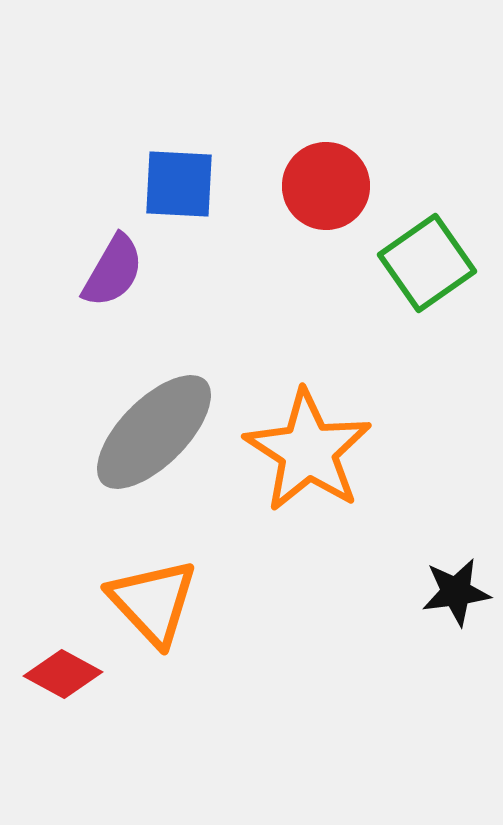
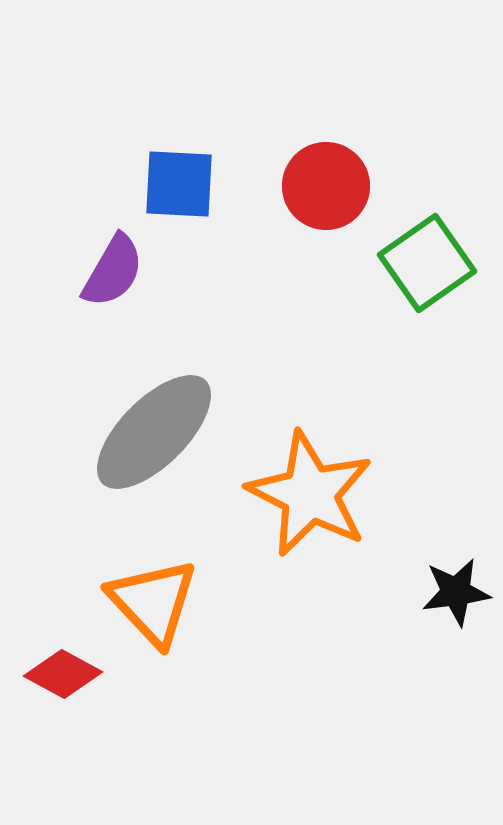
orange star: moved 2 px right, 43 px down; rotated 6 degrees counterclockwise
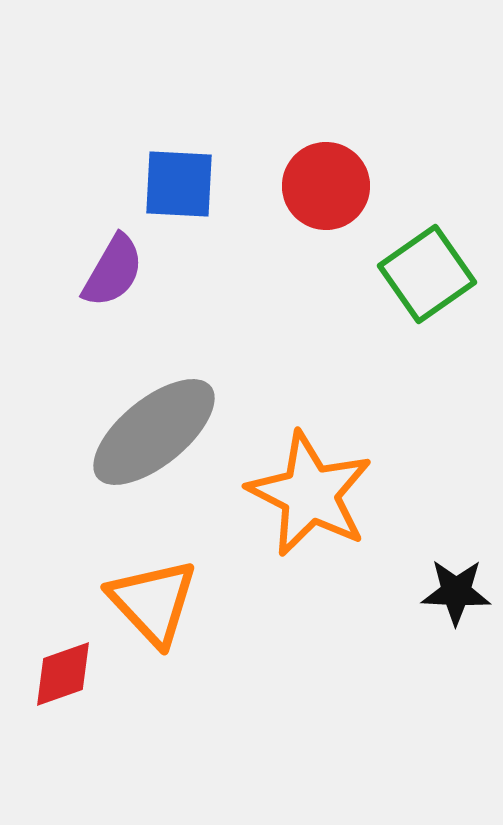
green square: moved 11 px down
gray ellipse: rotated 6 degrees clockwise
black star: rotated 10 degrees clockwise
red diamond: rotated 48 degrees counterclockwise
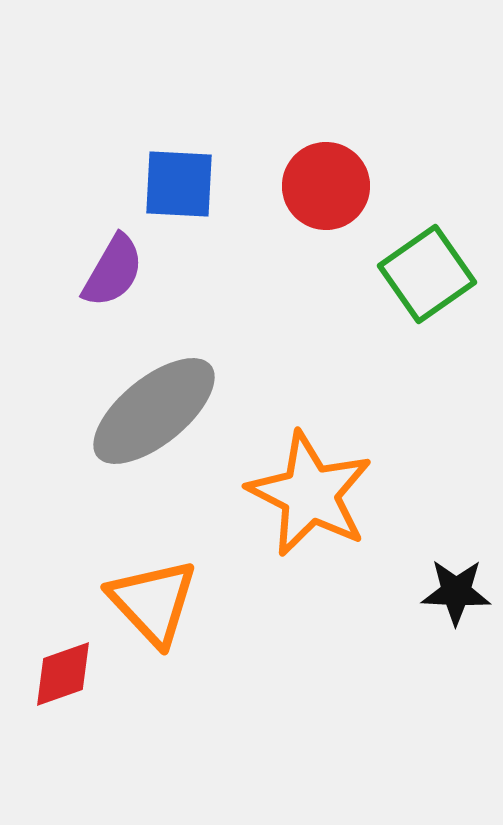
gray ellipse: moved 21 px up
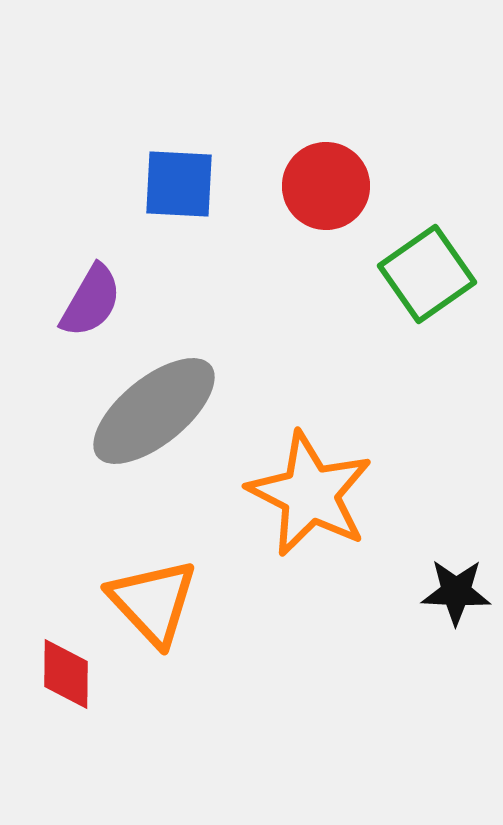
purple semicircle: moved 22 px left, 30 px down
red diamond: moved 3 px right; rotated 70 degrees counterclockwise
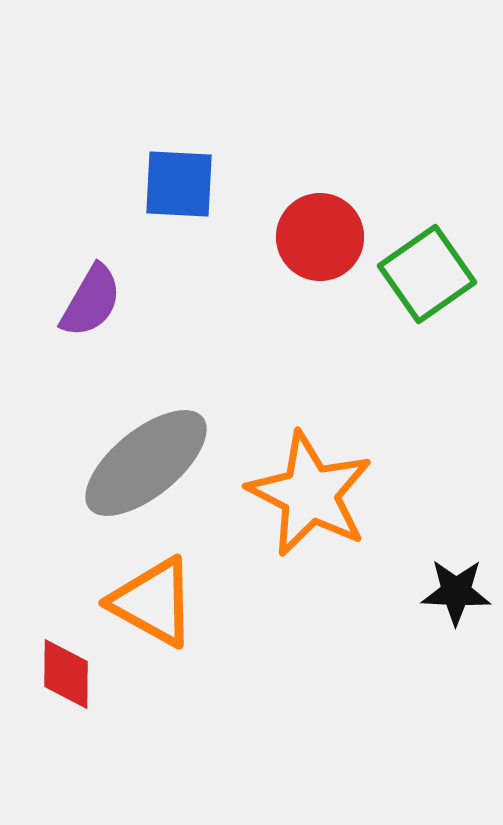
red circle: moved 6 px left, 51 px down
gray ellipse: moved 8 px left, 52 px down
orange triangle: rotated 18 degrees counterclockwise
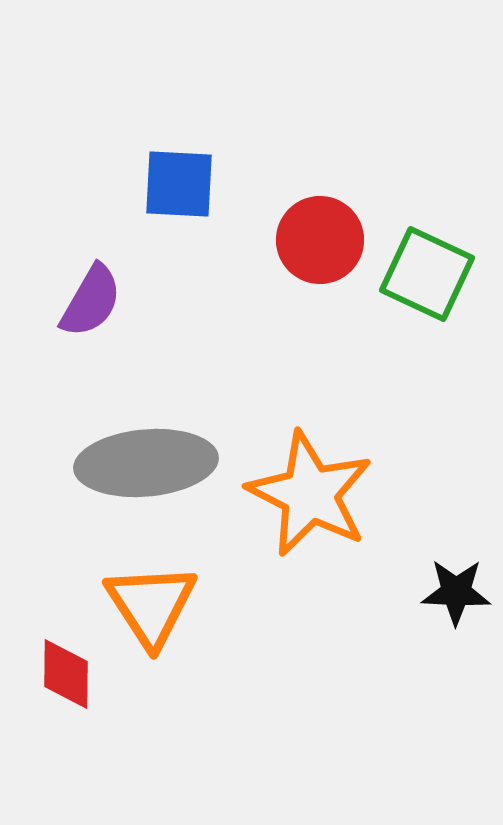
red circle: moved 3 px down
green square: rotated 30 degrees counterclockwise
gray ellipse: rotated 34 degrees clockwise
orange triangle: moved 2 px left, 3 px down; rotated 28 degrees clockwise
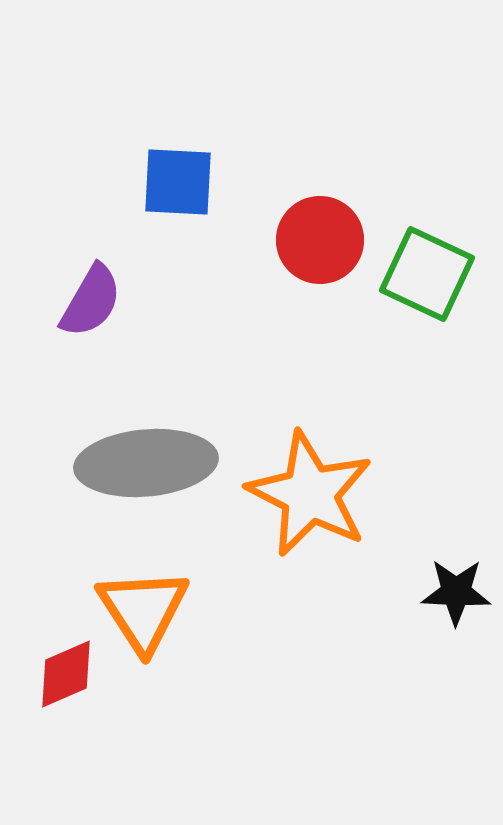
blue square: moved 1 px left, 2 px up
orange triangle: moved 8 px left, 5 px down
red diamond: rotated 66 degrees clockwise
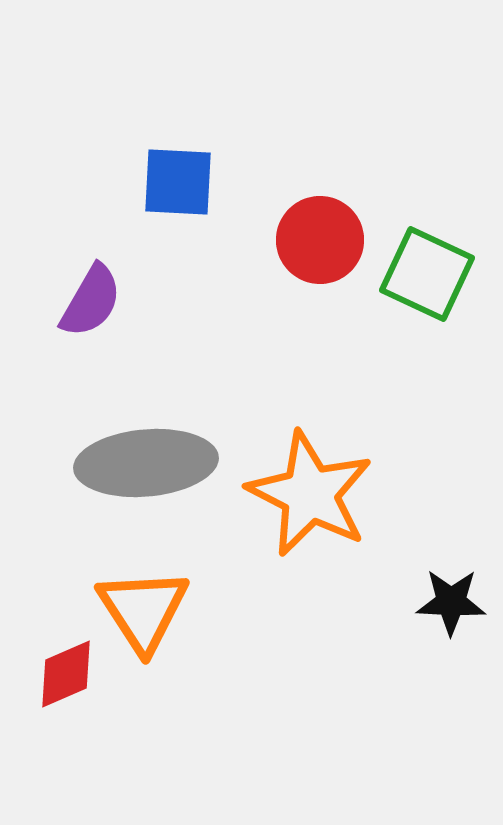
black star: moved 5 px left, 10 px down
